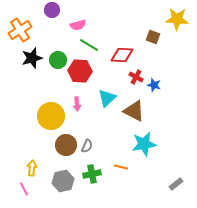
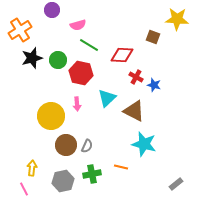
red hexagon: moved 1 px right, 2 px down; rotated 10 degrees clockwise
cyan star: rotated 25 degrees clockwise
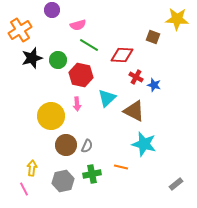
red hexagon: moved 2 px down
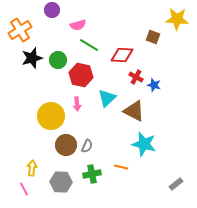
gray hexagon: moved 2 px left, 1 px down; rotated 15 degrees clockwise
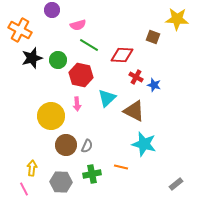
orange cross: rotated 30 degrees counterclockwise
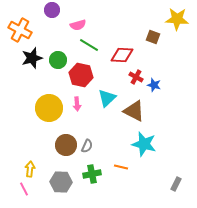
yellow circle: moved 2 px left, 8 px up
yellow arrow: moved 2 px left, 1 px down
gray rectangle: rotated 24 degrees counterclockwise
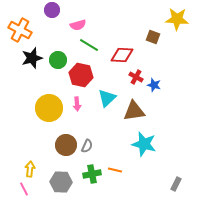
brown triangle: rotated 35 degrees counterclockwise
orange line: moved 6 px left, 3 px down
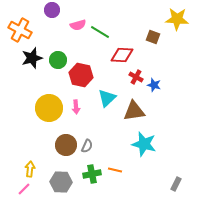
green line: moved 11 px right, 13 px up
pink arrow: moved 1 px left, 3 px down
pink line: rotated 72 degrees clockwise
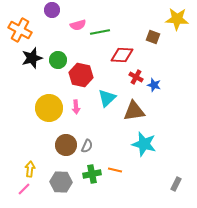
green line: rotated 42 degrees counterclockwise
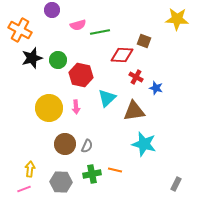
brown square: moved 9 px left, 4 px down
blue star: moved 2 px right, 3 px down
brown circle: moved 1 px left, 1 px up
pink line: rotated 24 degrees clockwise
